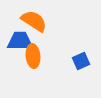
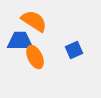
orange ellipse: moved 2 px right, 1 px down; rotated 20 degrees counterclockwise
blue square: moved 7 px left, 11 px up
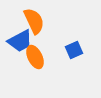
orange semicircle: rotated 32 degrees clockwise
blue trapezoid: rotated 152 degrees clockwise
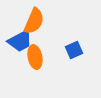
orange semicircle: rotated 48 degrees clockwise
orange ellipse: rotated 15 degrees clockwise
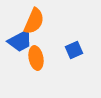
orange ellipse: moved 1 px right, 1 px down
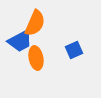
orange semicircle: moved 1 px right, 2 px down
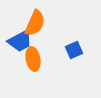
orange ellipse: moved 3 px left, 1 px down
